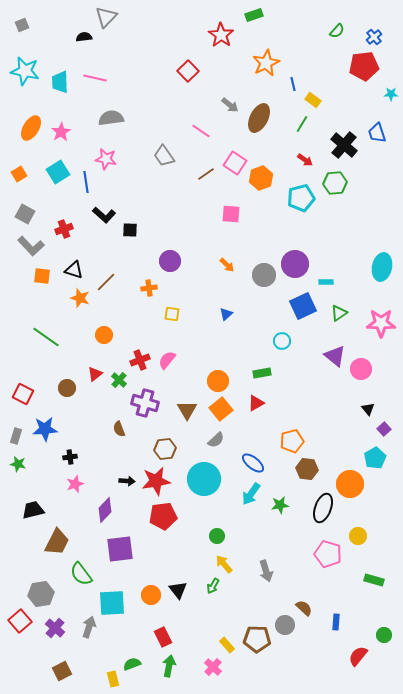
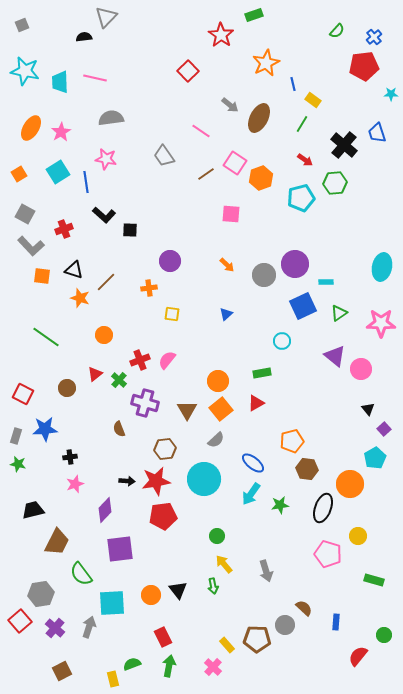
green arrow at (213, 586): rotated 42 degrees counterclockwise
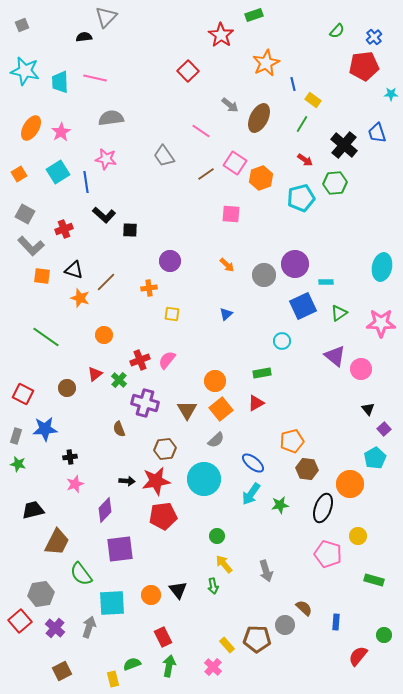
orange circle at (218, 381): moved 3 px left
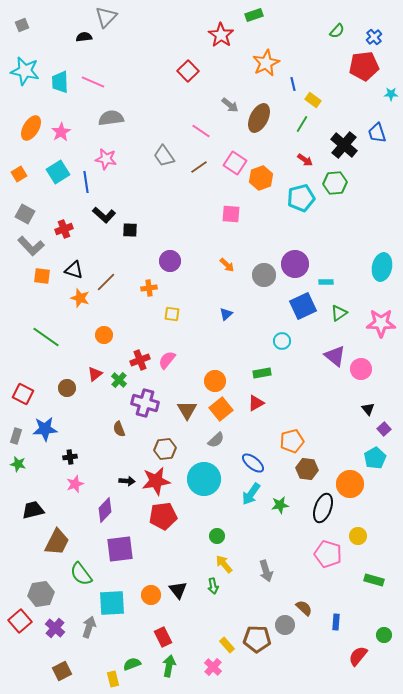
pink line at (95, 78): moved 2 px left, 4 px down; rotated 10 degrees clockwise
brown line at (206, 174): moved 7 px left, 7 px up
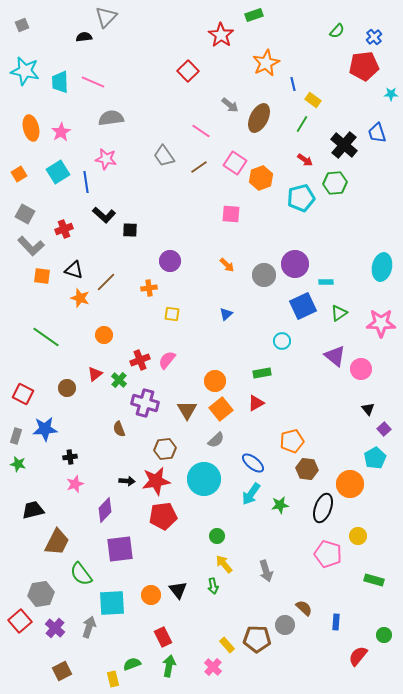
orange ellipse at (31, 128): rotated 45 degrees counterclockwise
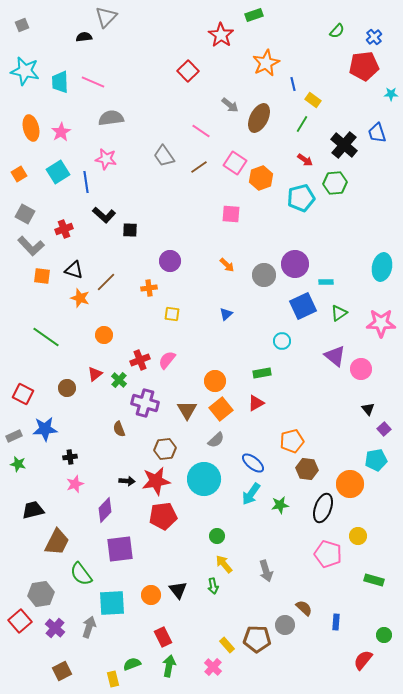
gray rectangle at (16, 436): moved 2 px left; rotated 49 degrees clockwise
cyan pentagon at (375, 458): moved 1 px right, 2 px down; rotated 20 degrees clockwise
red semicircle at (358, 656): moved 5 px right, 4 px down
